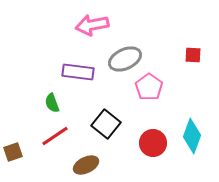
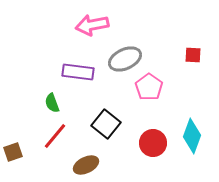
red line: rotated 16 degrees counterclockwise
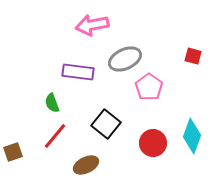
red square: moved 1 px down; rotated 12 degrees clockwise
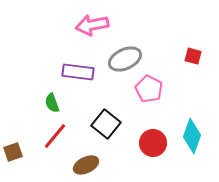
pink pentagon: moved 2 px down; rotated 8 degrees counterclockwise
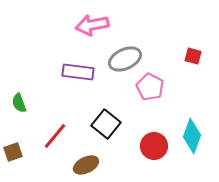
pink pentagon: moved 1 px right, 2 px up
green semicircle: moved 33 px left
red circle: moved 1 px right, 3 px down
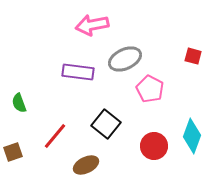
pink pentagon: moved 2 px down
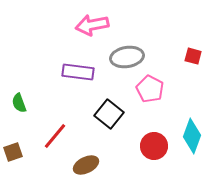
gray ellipse: moved 2 px right, 2 px up; rotated 16 degrees clockwise
black square: moved 3 px right, 10 px up
